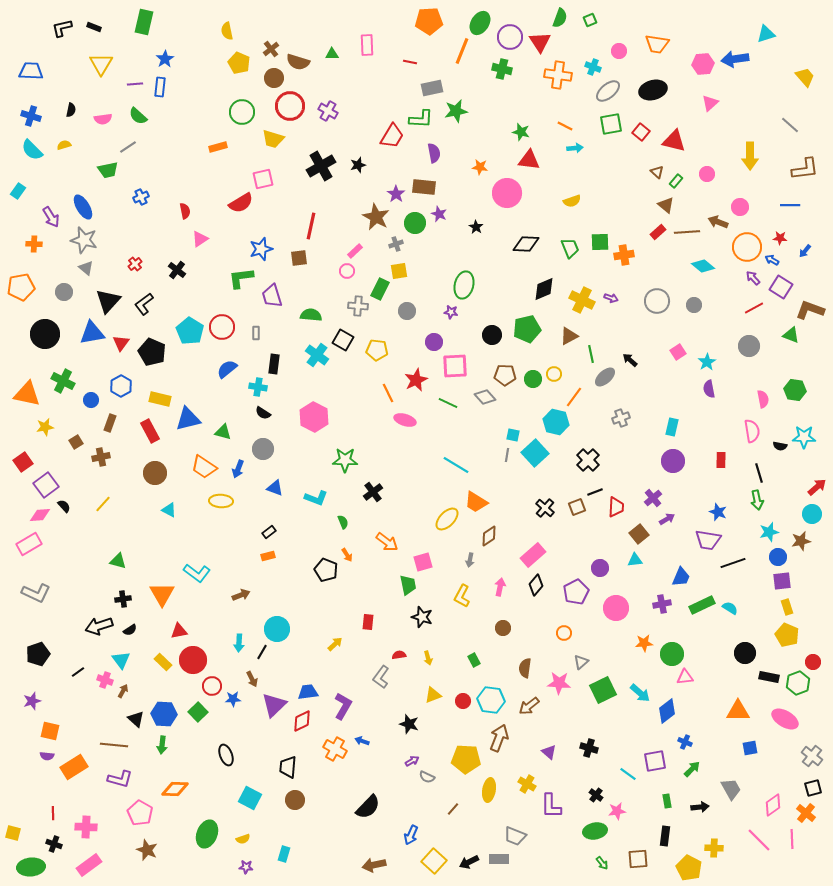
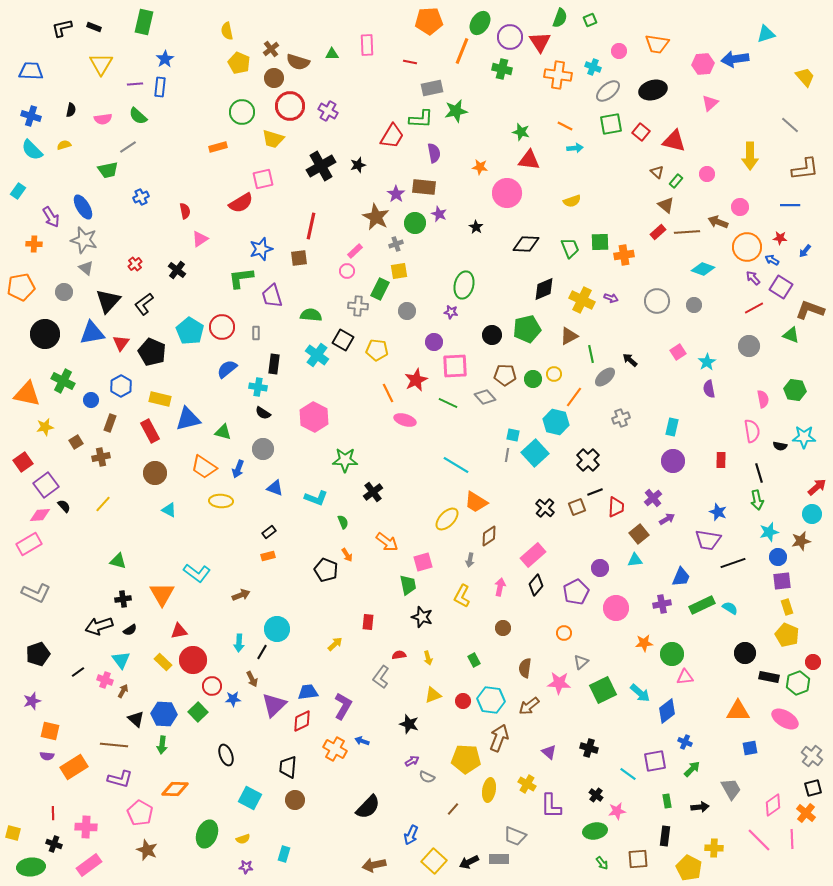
cyan diamond at (703, 266): moved 3 px down; rotated 20 degrees counterclockwise
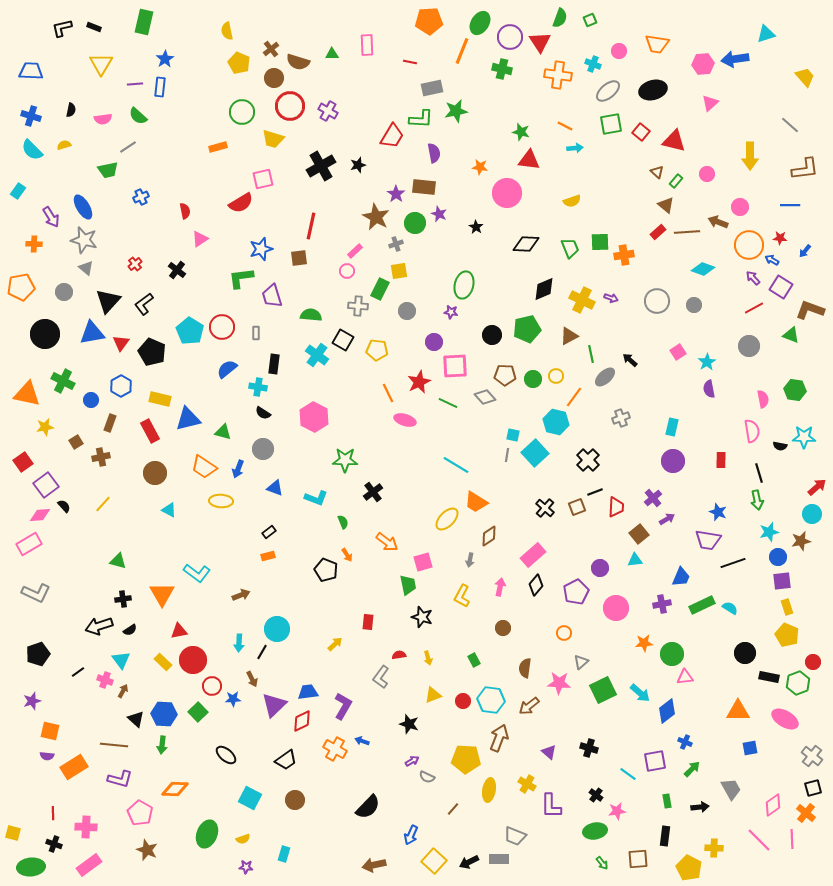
cyan cross at (593, 67): moved 3 px up
orange circle at (747, 247): moved 2 px right, 2 px up
yellow circle at (554, 374): moved 2 px right, 2 px down
red star at (416, 380): moved 3 px right, 2 px down
black ellipse at (226, 755): rotated 30 degrees counterclockwise
black trapezoid at (288, 767): moved 2 px left, 7 px up; rotated 130 degrees counterclockwise
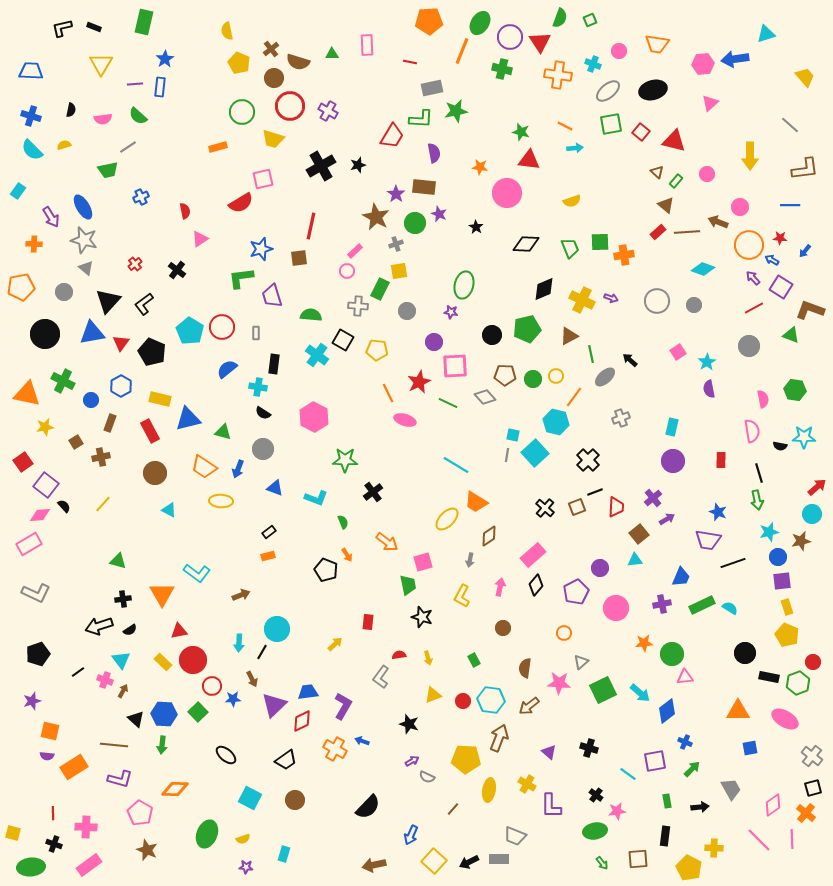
purple square at (46, 485): rotated 15 degrees counterclockwise
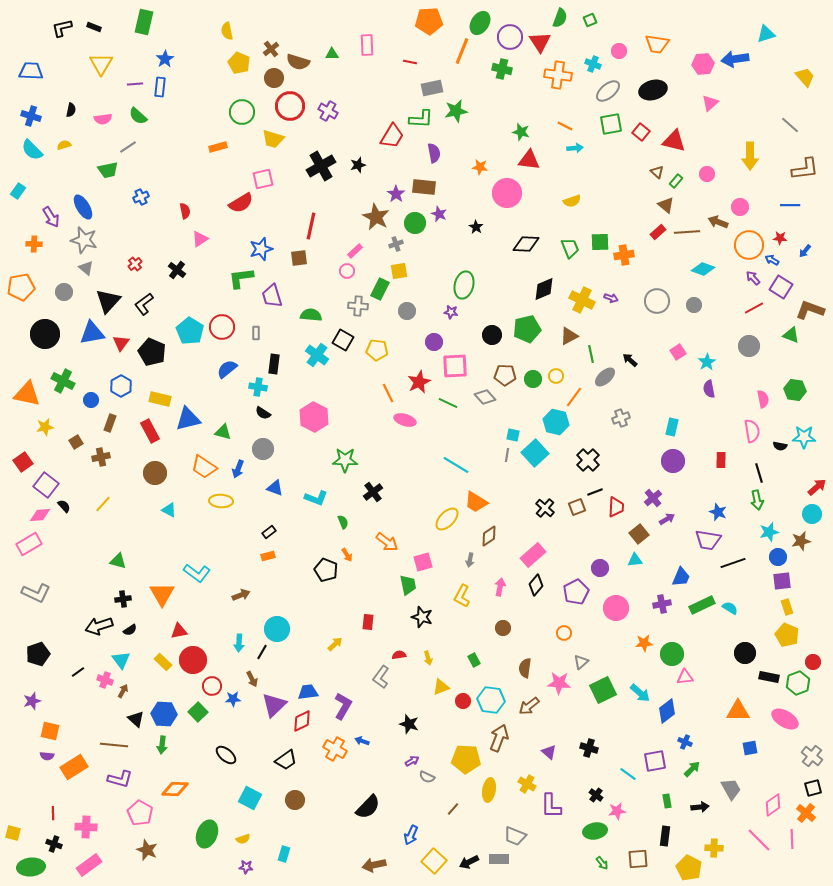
yellow triangle at (433, 695): moved 8 px right, 8 px up
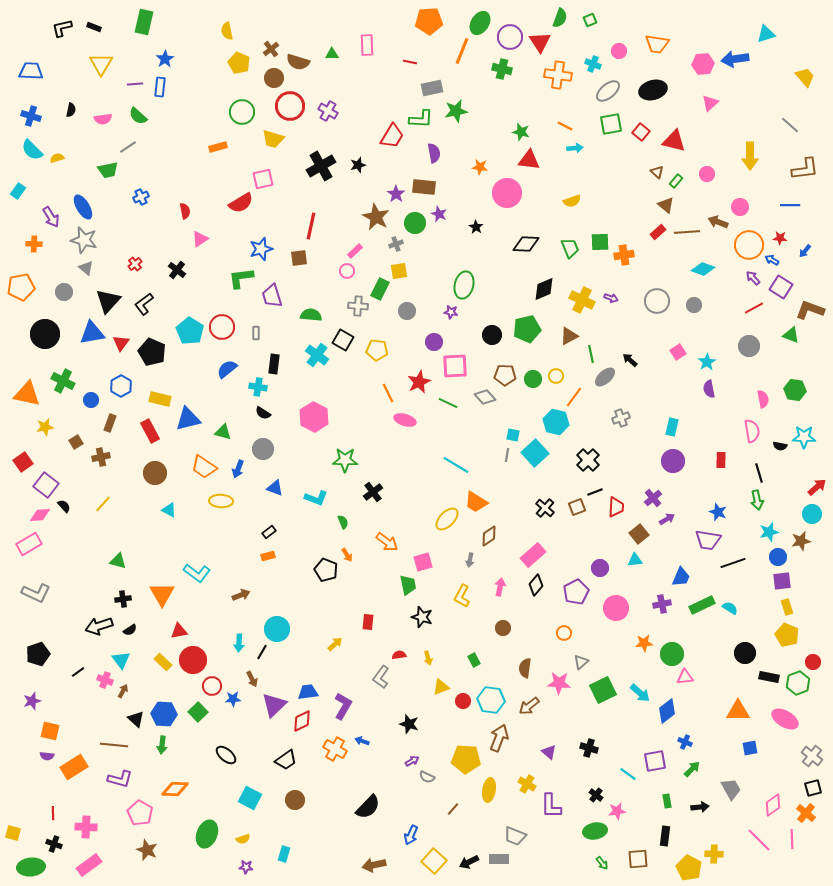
yellow semicircle at (64, 145): moved 7 px left, 13 px down
yellow cross at (714, 848): moved 6 px down
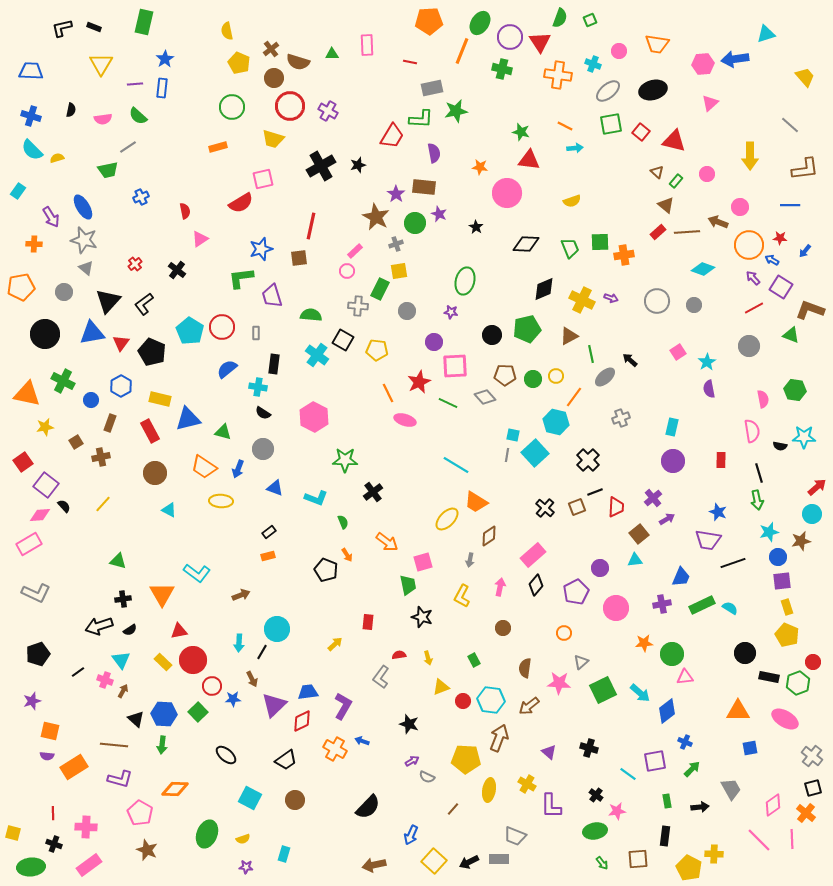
blue rectangle at (160, 87): moved 2 px right, 1 px down
green circle at (242, 112): moved 10 px left, 5 px up
green ellipse at (464, 285): moved 1 px right, 4 px up
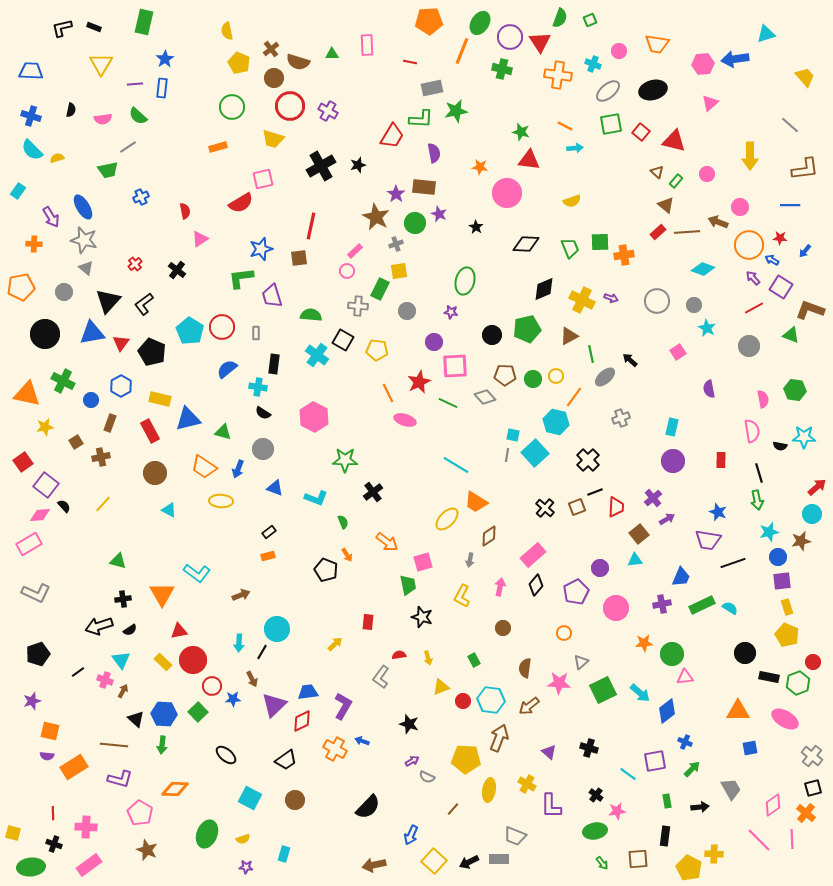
cyan star at (707, 362): moved 34 px up; rotated 12 degrees counterclockwise
